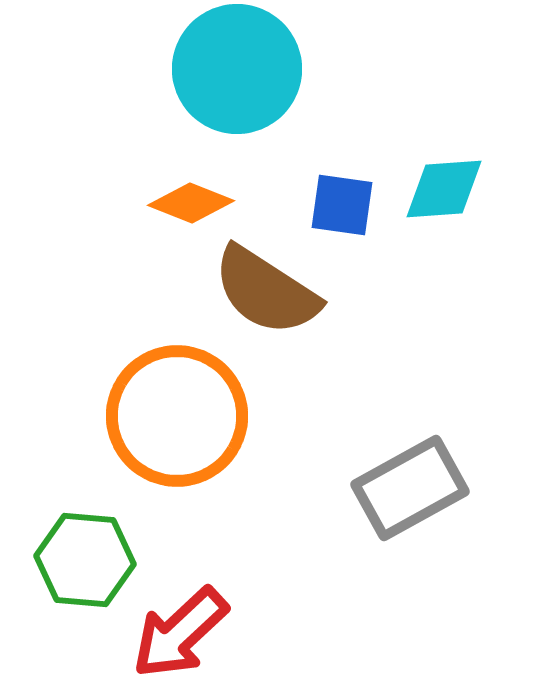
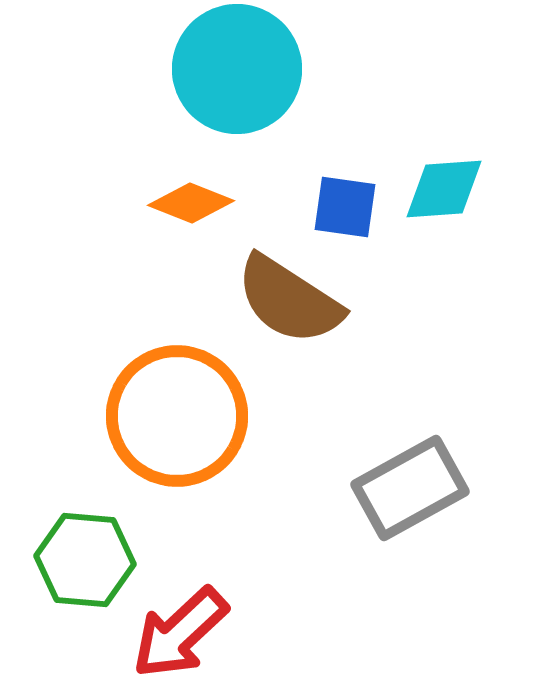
blue square: moved 3 px right, 2 px down
brown semicircle: moved 23 px right, 9 px down
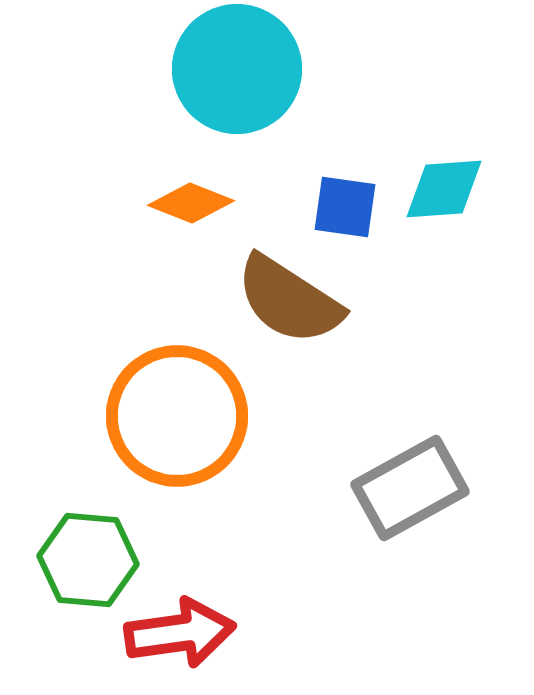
green hexagon: moved 3 px right
red arrow: rotated 145 degrees counterclockwise
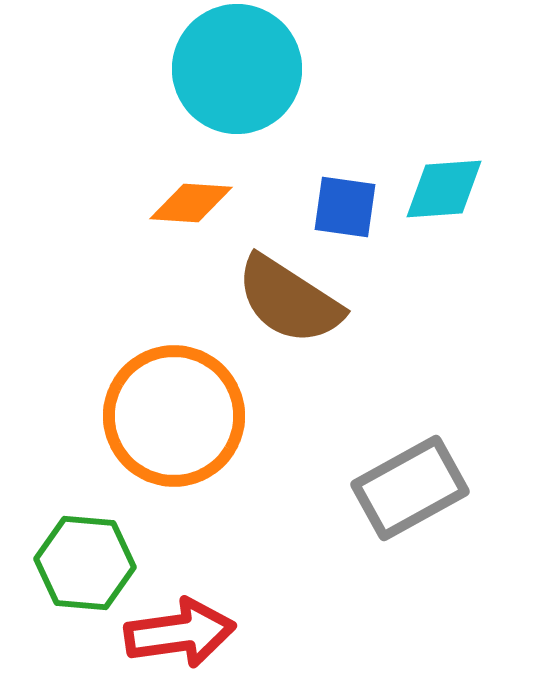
orange diamond: rotated 18 degrees counterclockwise
orange circle: moved 3 px left
green hexagon: moved 3 px left, 3 px down
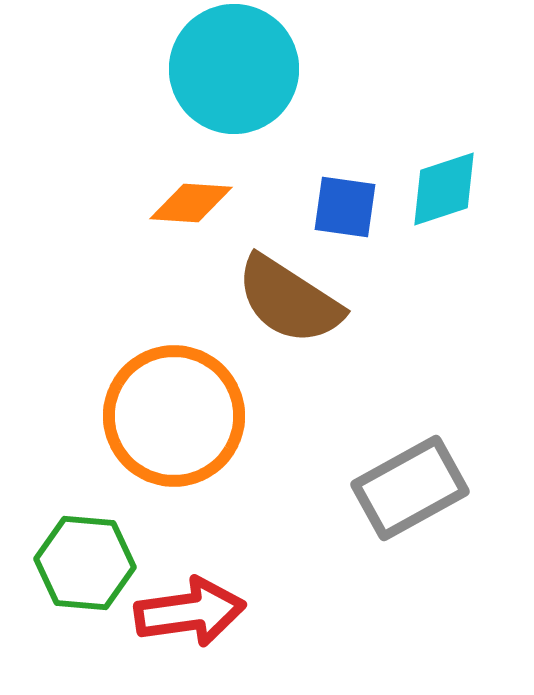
cyan circle: moved 3 px left
cyan diamond: rotated 14 degrees counterclockwise
red arrow: moved 10 px right, 21 px up
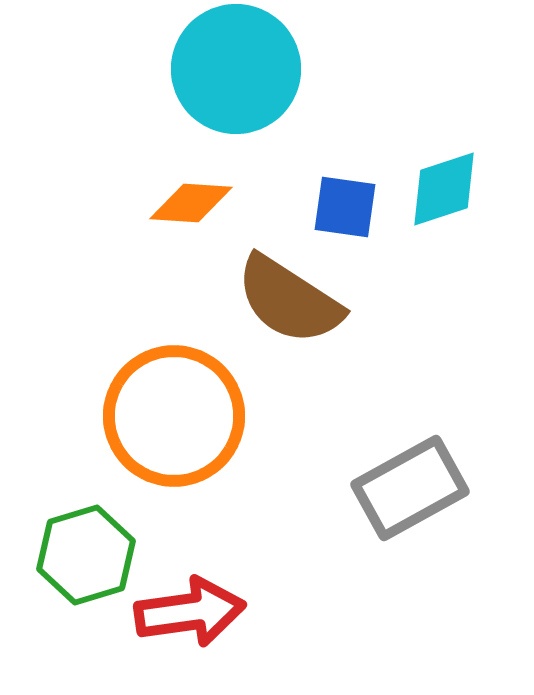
cyan circle: moved 2 px right
green hexagon: moved 1 px right, 8 px up; rotated 22 degrees counterclockwise
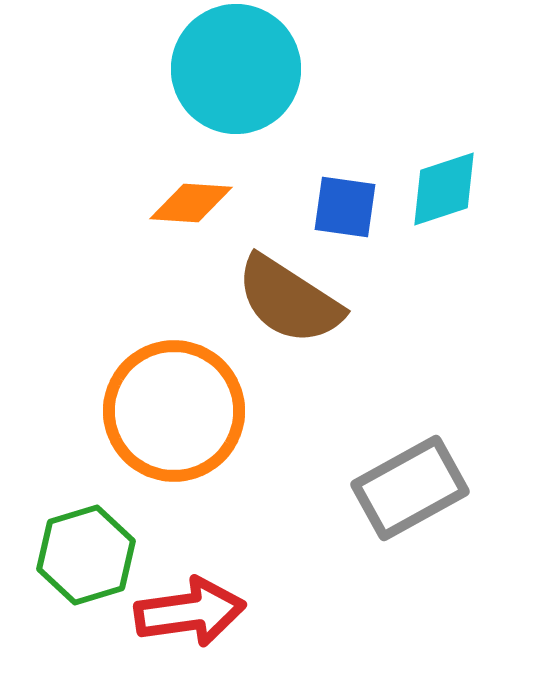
orange circle: moved 5 px up
